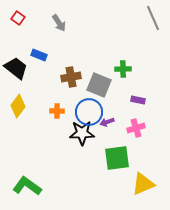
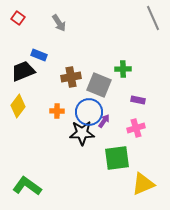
black trapezoid: moved 7 px right, 3 px down; rotated 60 degrees counterclockwise
purple arrow: moved 3 px left, 1 px up; rotated 144 degrees clockwise
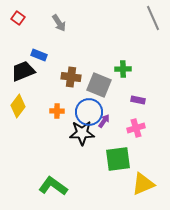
brown cross: rotated 18 degrees clockwise
green square: moved 1 px right, 1 px down
green L-shape: moved 26 px right
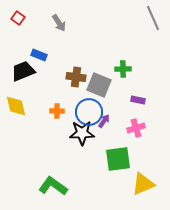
brown cross: moved 5 px right
yellow diamond: moved 2 px left; rotated 50 degrees counterclockwise
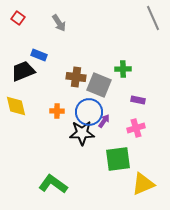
green L-shape: moved 2 px up
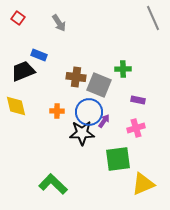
green L-shape: rotated 8 degrees clockwise
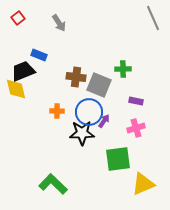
red square: rotated 16 degrees clockwise
purple rectangle: moved 2 px left, 1 px down
yellow diamond: moved 17 px up
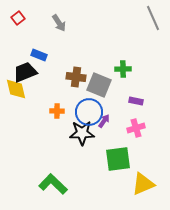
black trapezoid: moved 2 px right, 1 px down
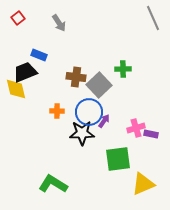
gray square: rotated 25 degrees clockwise
purple rectangle: moved 15 px right, 33 px down
green L-shape: rotated 12 degrees counterclockwise
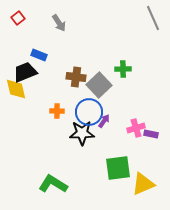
green square: moved 9 px down
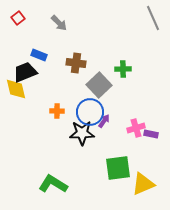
gray arrow: rotated 12 degrees counterclockwise
brown cross: moved 14 px up
blue circle: moved 1 px right
